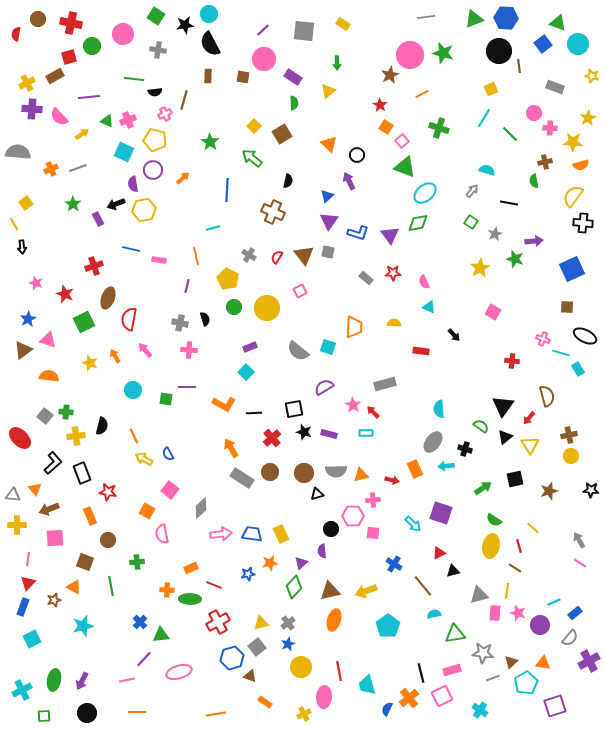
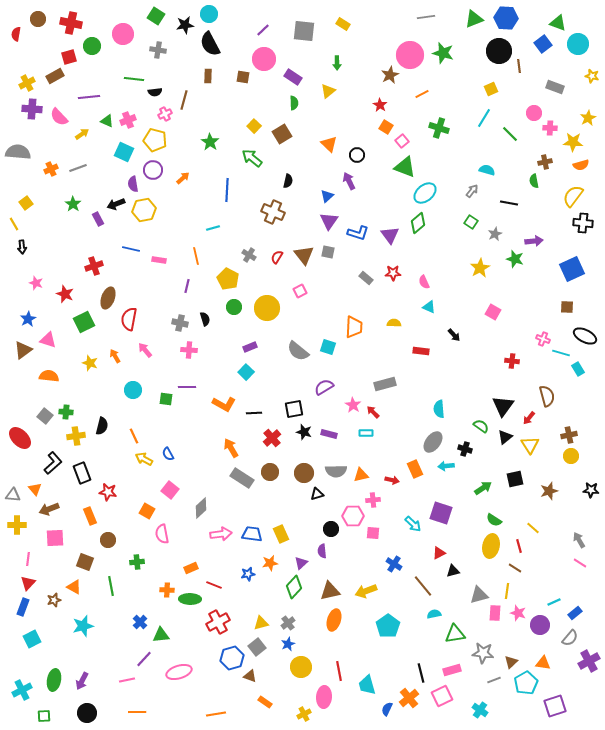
green diamond at (418, 223): rotated 30 degrees counterclockwise
gray line at (493, 678): moved 1 px right, 2 px down
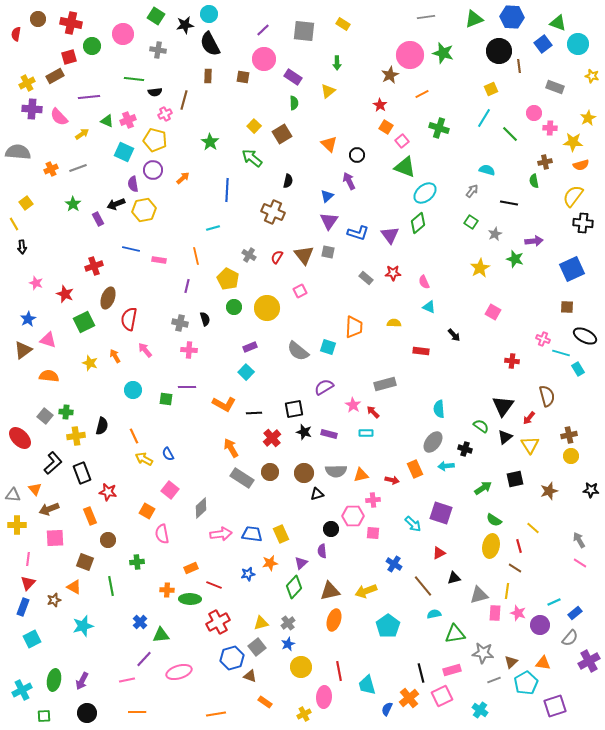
blue hexagon at (506, 18): moved 6 px right, 1 px up
black triangle at (453, 571): moved 1 px right, 7 px down
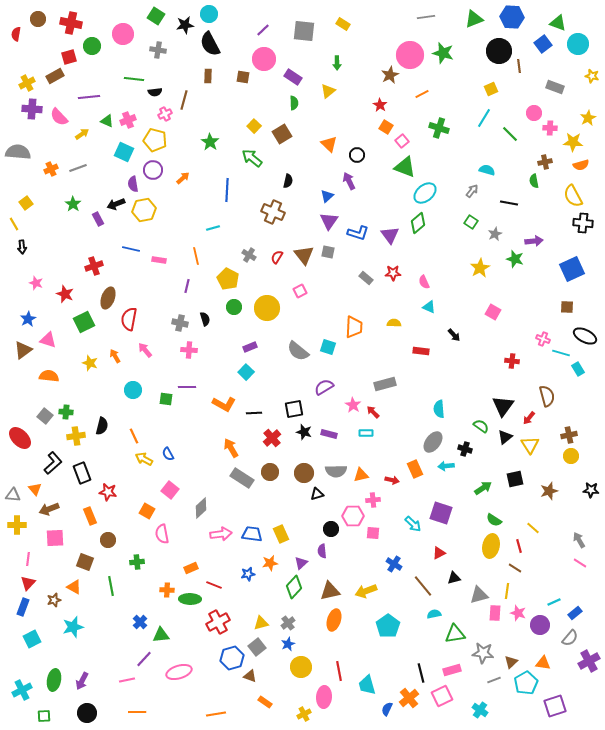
yellow semicircle at (573, 196): rotated 65 degrees counterclockwise
cyan star at (83, 626): moved 10 px left, 1 px down
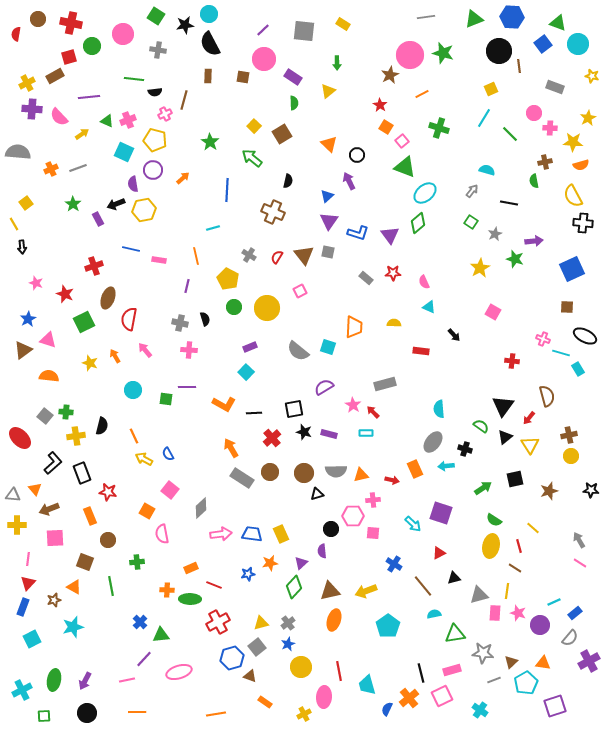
purple arrow at (82, 681): moved 3 px right
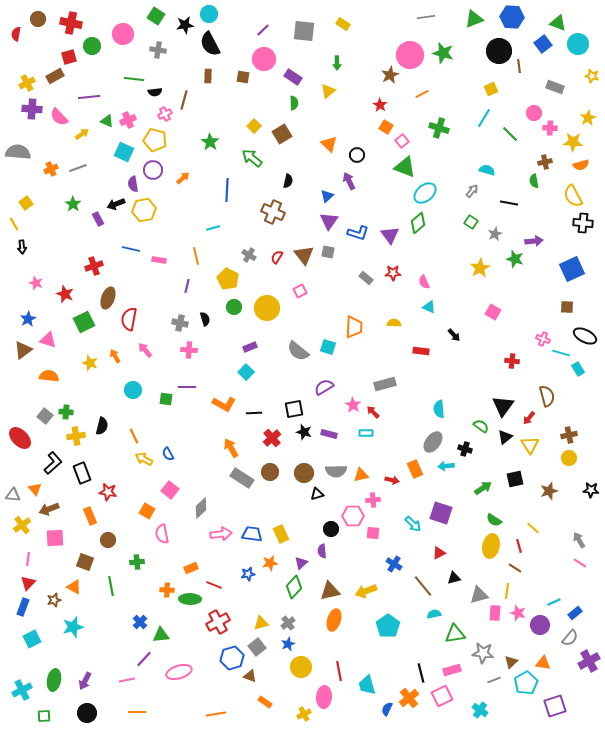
yellow circle at (571, 456): moved 2 px left, 2 px down
yellow cross at (17, 525): moved 5 px right; rotated 36 degrees counterclockwise
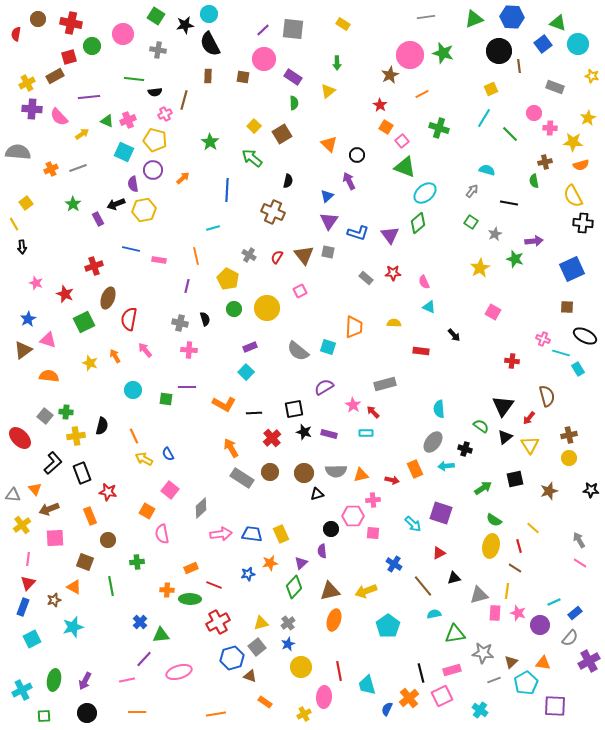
gray square at (304, 31): moved 11 px left, 2 px up
green circle at (234, 307): moved 2 px down
purple square at (555, 706): rotated 20 degrees clockwise
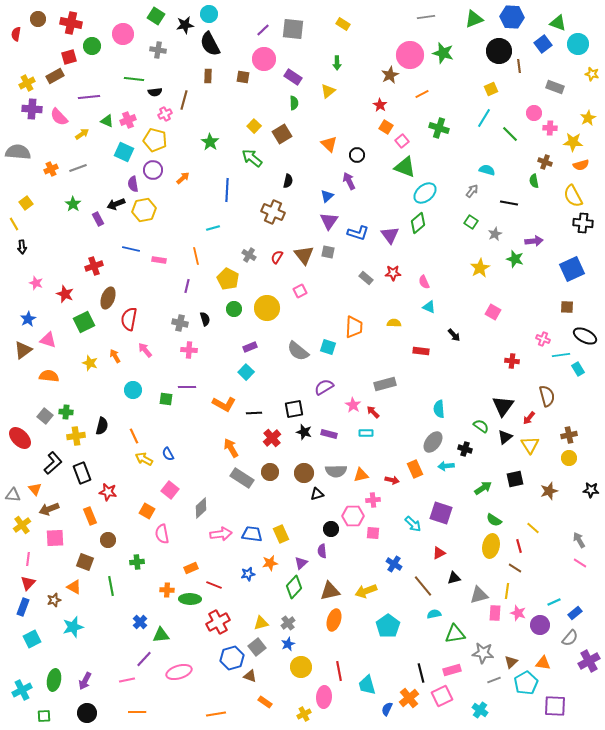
yellow star at (592, 76): moved 2 px up
brown cross at (545, 162): rotated 32 degrees clockwise
cyan line at (561, 353): moved 2 px down; rotated 24 degrees counterclockwise
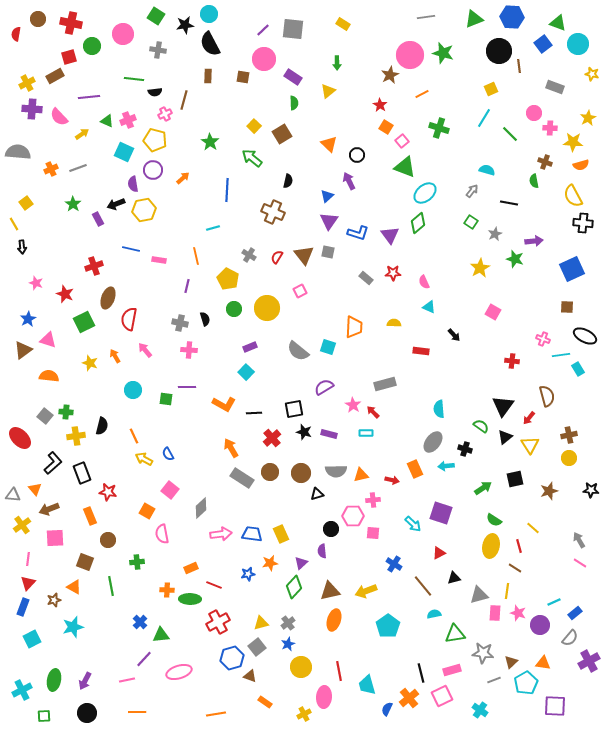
brown circle at (304, 473): moved 3 px left
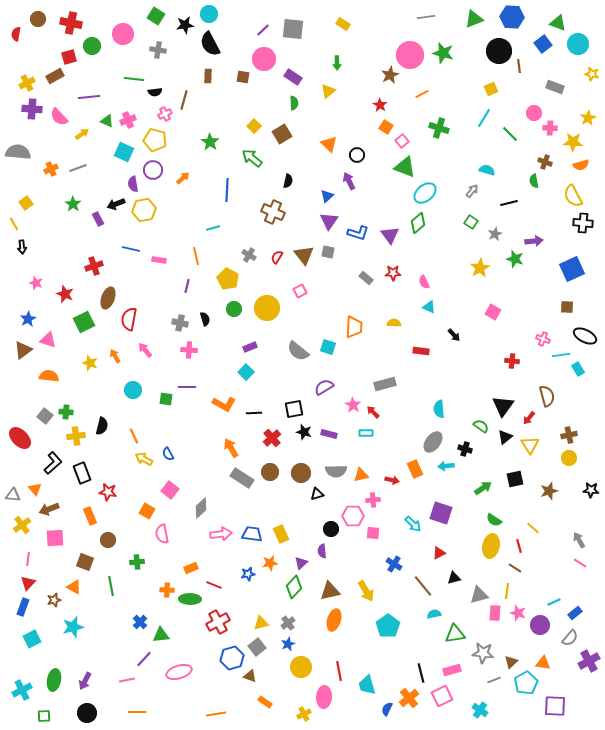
black line at (509, 203): rotated 24 degrees counterclockwise
yellow arrow at (366, 591): rotated 100 degrees counterclockwise
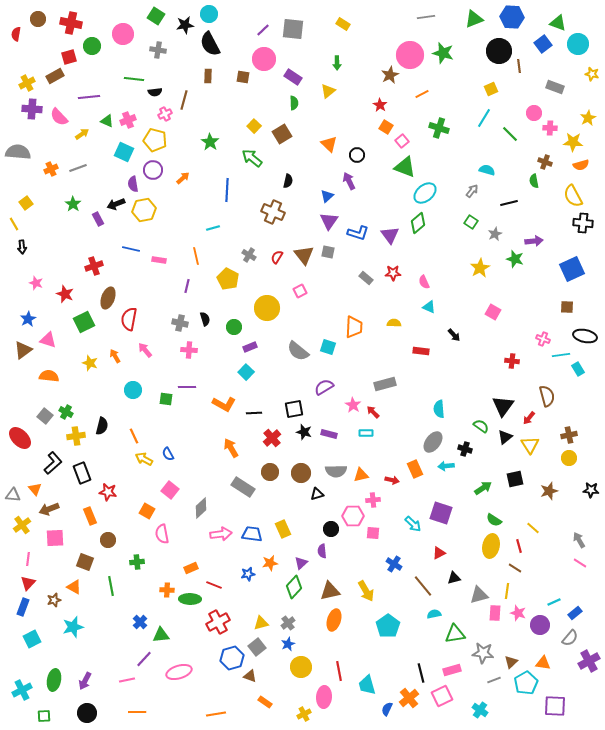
green circle at (234, 309): moved 18 px down
black ellipse at (585, 336): rotated 15 degrees counterclockwise
green cross at (66, 412): rotated 24 degrees clockwise
gray rectangle at (242, 478): moved 1 px right, 9 px down
yellow rectangle at (281, 534): moved 2 px right, 5 px up
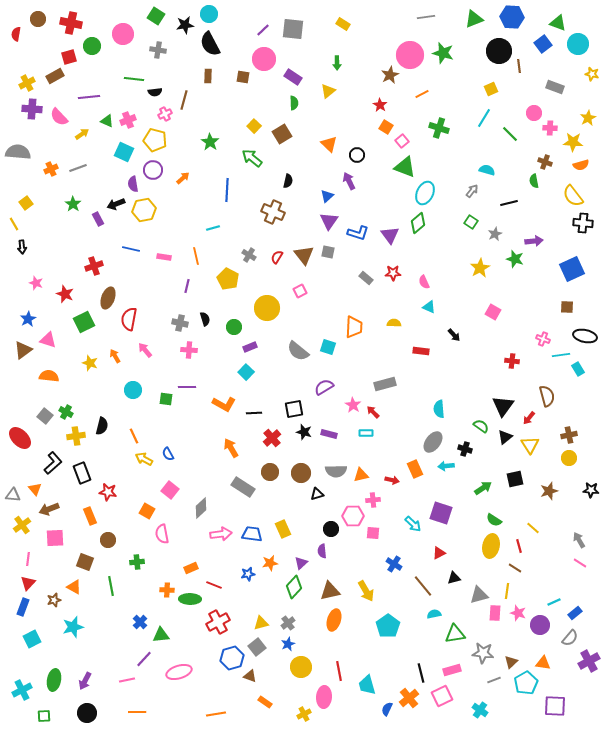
cyan ellipse at (425, 193): rotated 25 degrees counterclockwise
yellow semicircle at (573, 196): rotated 10 degrees counterclockwise
pink rectangle at (159, 260): moved 5 px right, 3 px up
